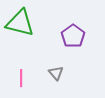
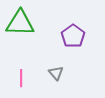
green triangle: rotated 12 degrees counterclockwise
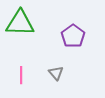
pink line: moved 3 px up
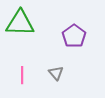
purple pentagon: moved 1 px right
pink line: moved 1 px right
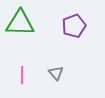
purple pentagon: moved 10 px up; rotated 15 degrees clockwise
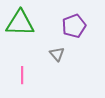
gray triangle: moved 1 px right, 19 px up
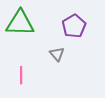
purple pentagon: rotated 10 degrees counterclockwise
pink line: moved 1 px left
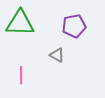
purple pentagon: rotated 20 degrees clockwise
gray triangle: moved 1 px down; rotated 21 degrees counterclockwise
